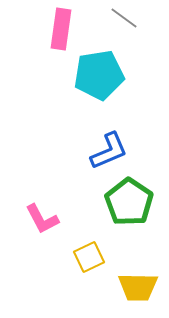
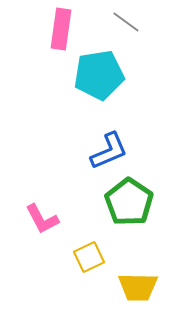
gray line: moved 2 px right, 4 px down
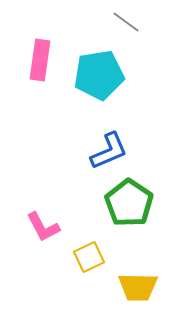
pink rectangle: moved 21 px left, 31 px down
green pentagon: moved 1 px down
pink L-shape: moved 1 px right, 8 px down
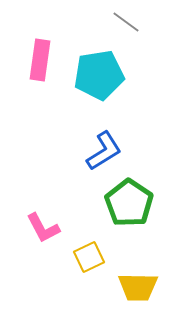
blue L-shape: moved 5 px left; rotated 9 degrees counterclockwise
pink L-shape: moved 1 px down
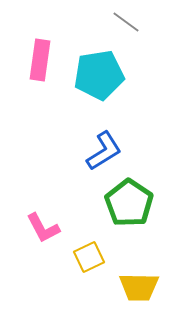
yellow trapezoid: moved 1 px right
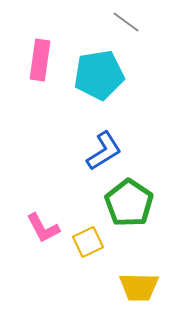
yellow square: moved 1 px left, 15 px up
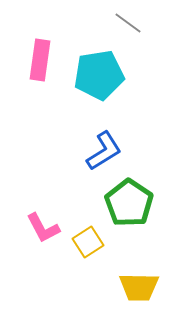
gray line: moved 2 px right, 1 px down
yellow square: rotated 8 degrees counterclockwise
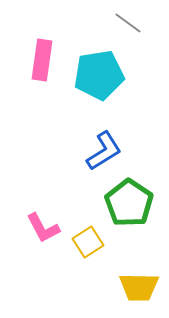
pink rectangle: moved 2 px right
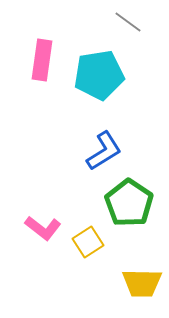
gray line: moved 1 px up
pink L-shape: rotated 24 degrees counterclockwise
yellow trapezoid: moved 3 px right, 4 px up
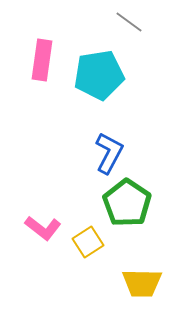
gray line: moved 1 px right
blue L-shape: moved 5 px right, 2 px down; rotated 30 degrees counterclockwise
green pentagon: moved 2 px left
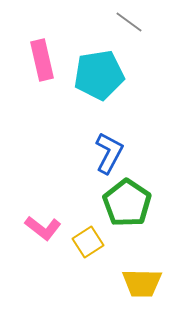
pink rectangle: rotated 21 degrees counterclockwise
